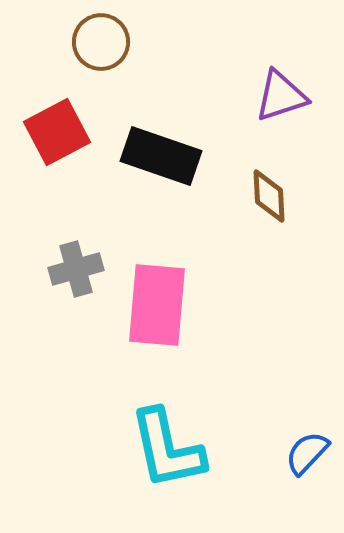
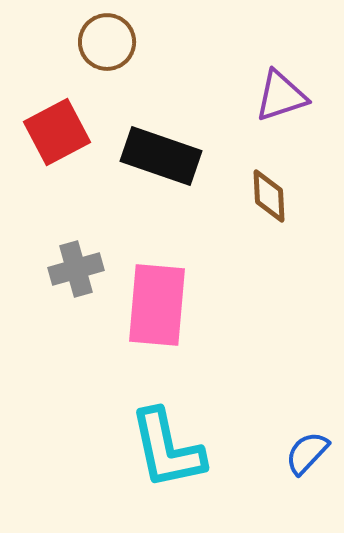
brown circle: moved 6 px right
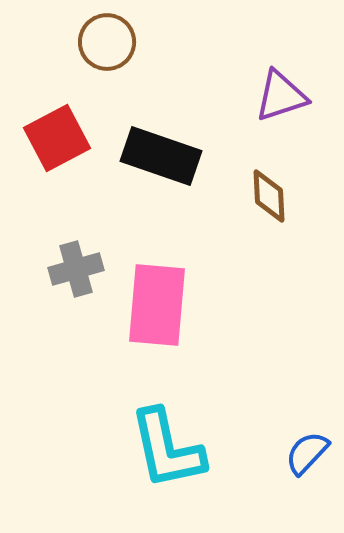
red square: moved 6 px down
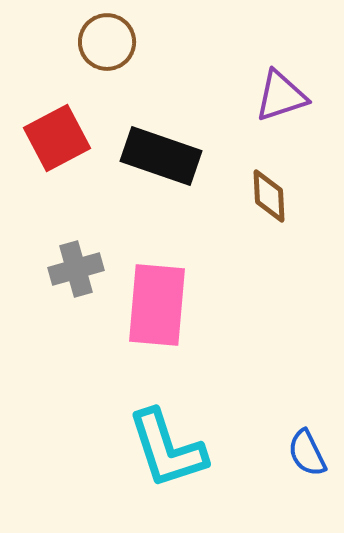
cyan L-shape: rotated 6 degrees counterclockwise
blue semicircle: rotated 69 degrees counterclockwise
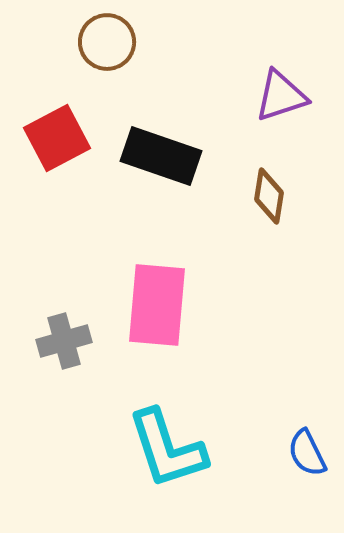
brown diamond: rotated 12 degrees clockwise
gray cross: moved 12 px left, 72 px down
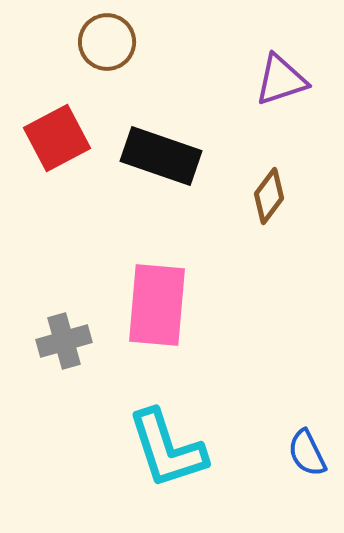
purple triangle: moved 16 px up
brown diamond: rotated 28 degrees clockwise
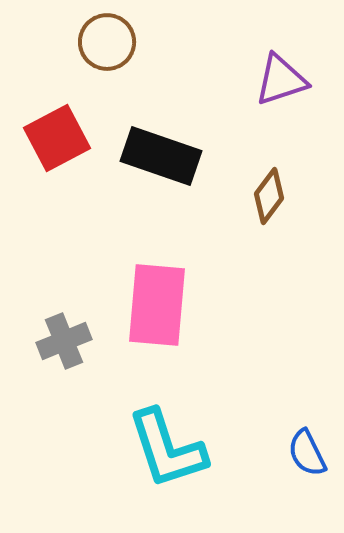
gray cross: rotated 6 degrees counterclockwise
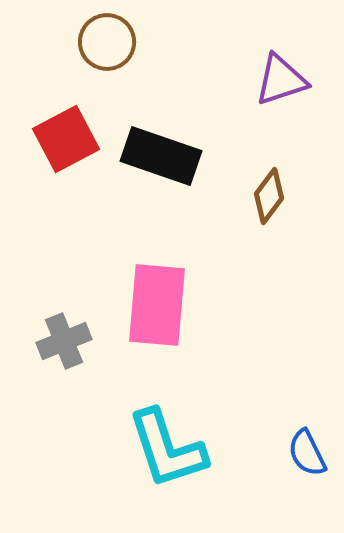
red square: moved 9 px right, 1 px down
